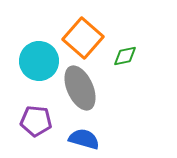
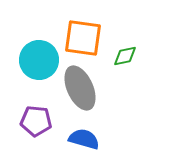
orange square: rotated 33 degrees counterclockwise
cyan circle: moved 1 px up
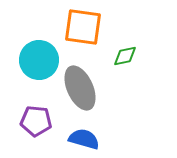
orange square: moved 11 px up
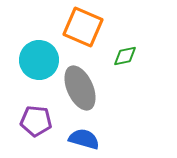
orange square: rotated 15 degrees clockwise
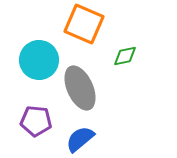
orange square: moved 1 px right, 3 px up
blue semicircle: moved 4 px left; rotated 56 degrees counterclockwise
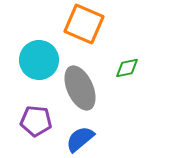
green diamond: moved 2 px right, 12 px down
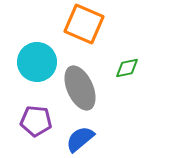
cyan circle: moved 2 px left, 2 px down
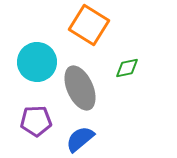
orange square: moved 5 px right, 1 px down; rotated 9 degrees clockwise
purple pentagon: rotated 8 degrees counterclockwise
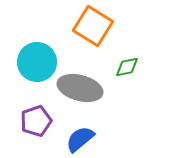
orange square: moved 4 px right, 1 px down
green diamond: moved 1 px up
gray ellipse: rotated 51 degrees counterclockwise
purple pentagon: rotated 16 degrees counterclockwise
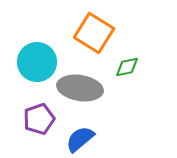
orange square: moved 1 px right, 7 px down
gray ellipse: rotated 6 degrees counterclockwise
purple pentagon: moved 3 px right, 2 px up
